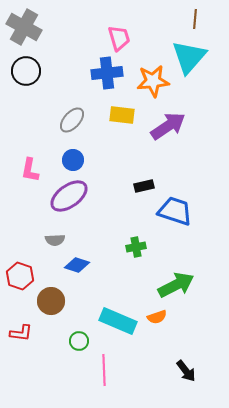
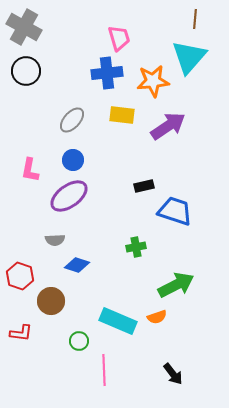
black arrow: moved 13 px left, 3 px down
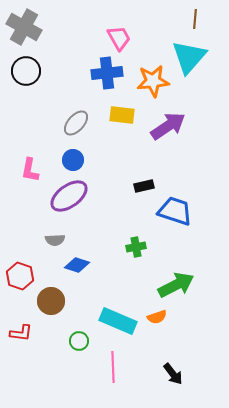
pink trapezoid: rotated 12 degrees counterclockwise
gray ellipse: moved 4 px right, 3 px down
pink line: moved 9 px right, 3 px up
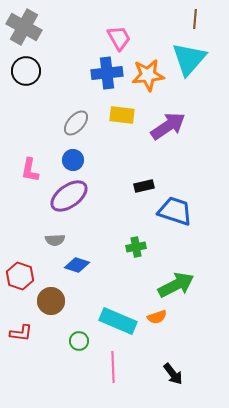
cyan triangle: moved 2 px down
orange star: moved 5 px left, 6 px up
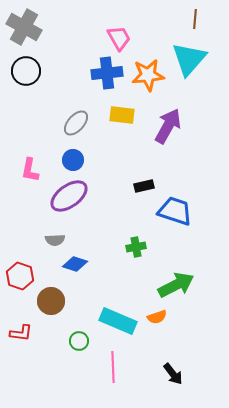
purple arrow: rotated 27 degrees counterclockwise
blue diamond: moved 2 px left, 1 px up
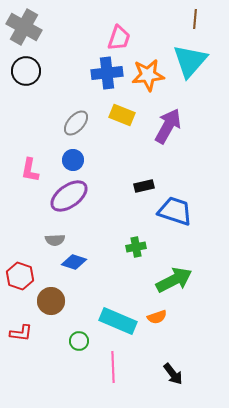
pink trapezoid: rotated 48 degrees clockwise
cyan triangle: moved 1 px right, 2 px down
yellow rectangle: rotated 15 degrees clockwise
blue diamond: moved 1 px left, 2 px up
green arrow: moved 2 px left, 5 px up
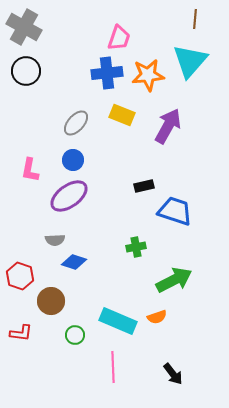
green circle: moved 4 px left, 6 px up
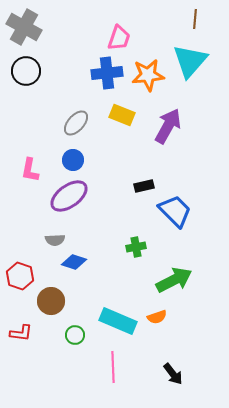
blue trapezoid: rotated 27 degrees clockwise
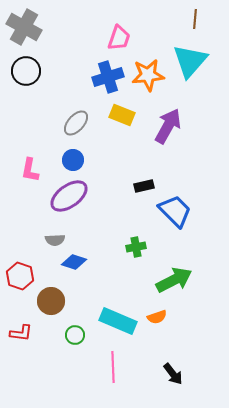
blue cross: moved 1 px right, 4 px down; rotated 12 degrees counterclockwise
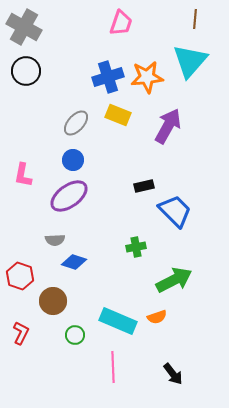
pink trapezoid: moved 2 px right, 15 px up
orange star: moved 1 px left, 2 px down
yellow rectangle: moved 4 px left
pink L-shape: moved 7 px left, 5 px down
brown circle: moved 2 px right
red L-shape: rotated 70 degrees counterclockwise
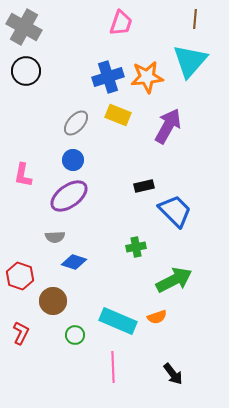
gray semicircle: moved 3 px up
